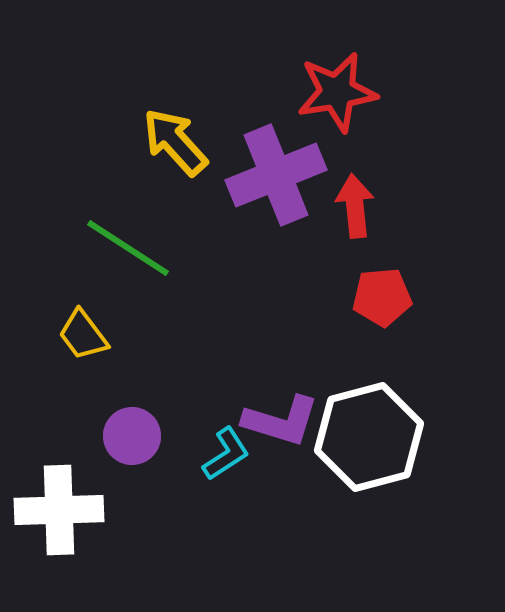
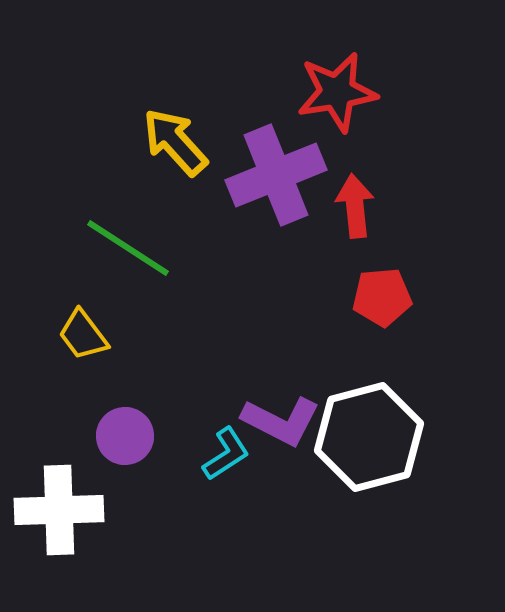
purple L-shape: rotated 10 degrees clockwise
purple circle: moved 7 px left
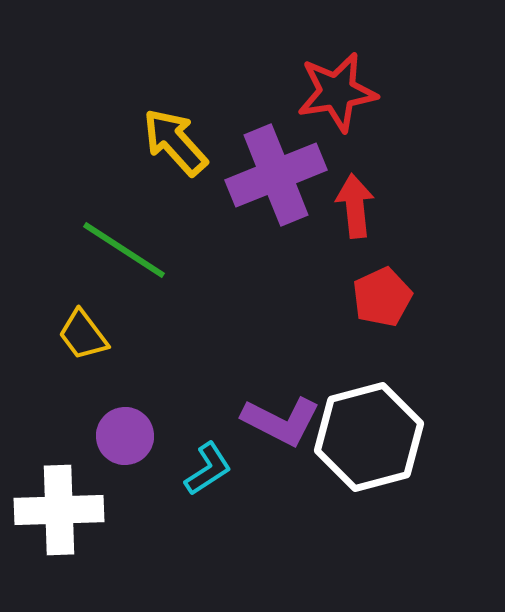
green line: moved 4 px left, 2 px down
red pentagon: rotated 20 degrees counterclockwise
cyan L-shape: moved 18 px left, 15 px down
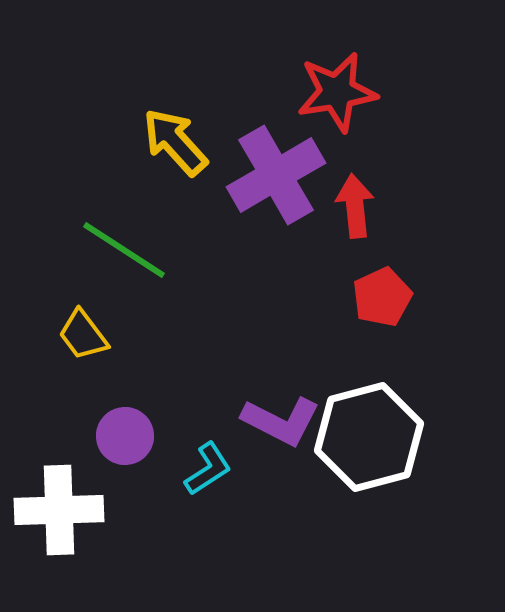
purple cross: rotated 8 degrees counterclockwise
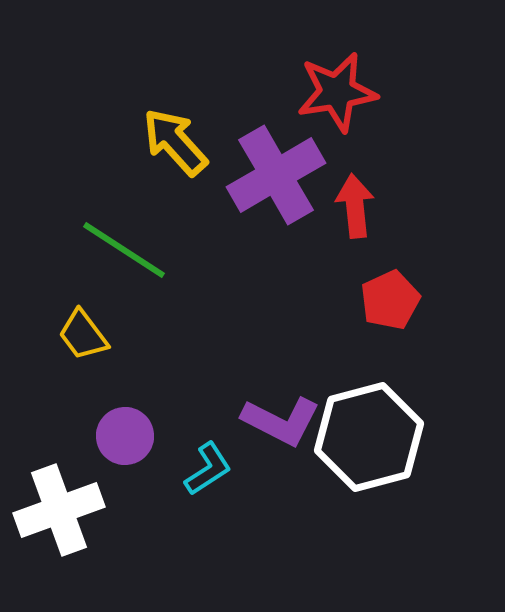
red pentagon: moved 8 px right, 3 px down
white cross: rotated 18 degrees counterclockwise
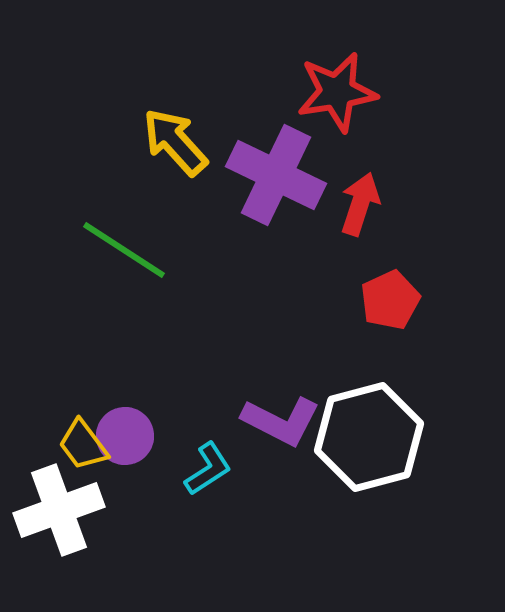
purple cross: rotated 34 degrees counterclockwise
red arrow: moved 5 px right, 2 px up; rotated 24 degrees clockwise
yellow trapezoid: moved 110 px down
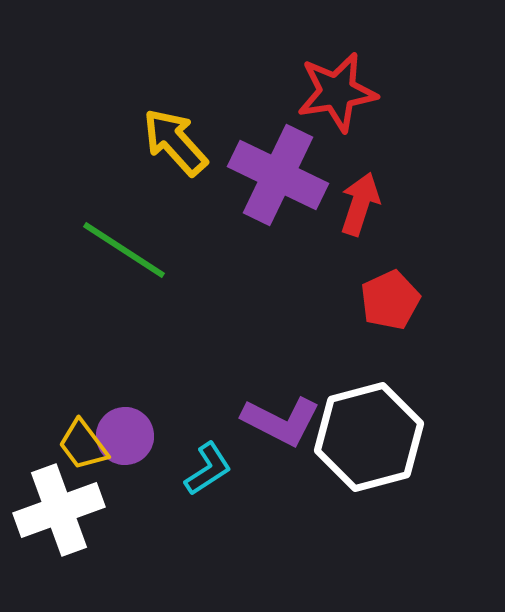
purple cross: moved 2 px right
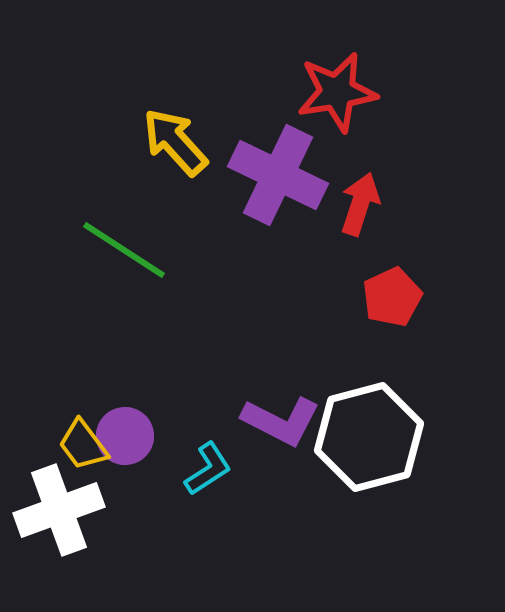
red pentagon: moved 2 px right, 3 px up
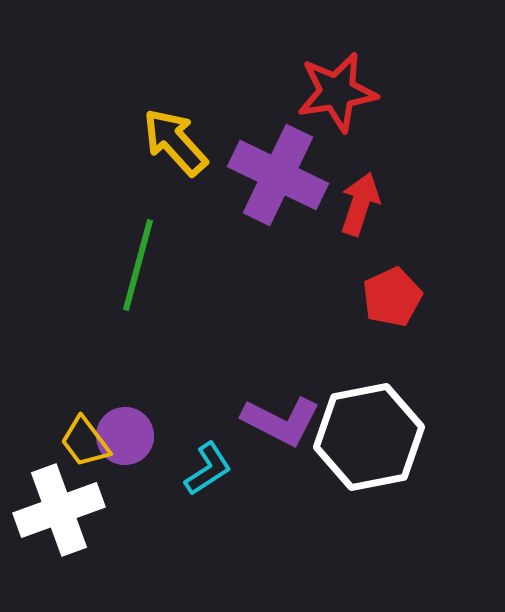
green line: moved 14 px right, 15 px down; rotated 72 degrees clockwise
white hexagon: rotated 4 degrees clockwise
yellow trapezoid: moved 2 px right, 3 px up
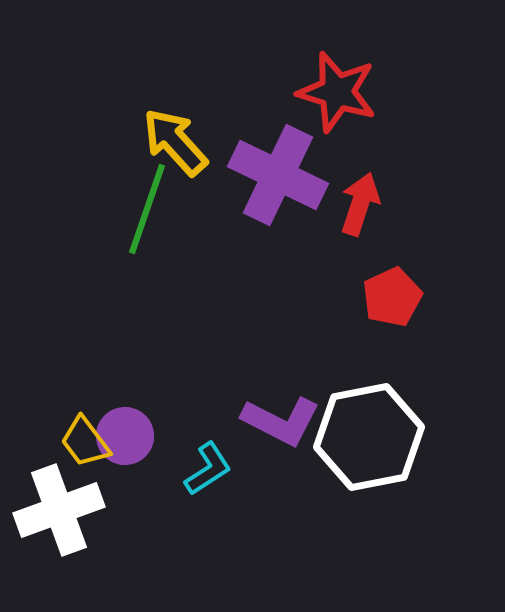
red star: rotated 26 degrees clockwise
green line: moved 9 px right, 56 px up; rotated 4 degrees clockwise
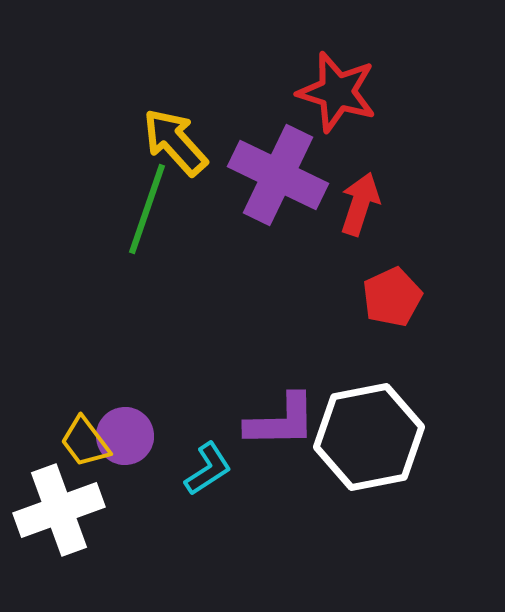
purple L-shape: rotated 28 degrees counterclockwise
